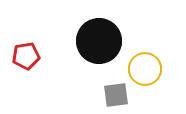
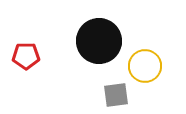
red pentagon: rotated 8 degrees clockwise
yellow circle: moved 3 px up
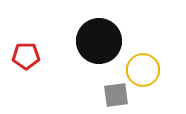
yellow circle: moved 2 px left, 4 px down
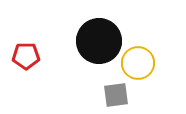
yellow circle: moved 5 px left, 7 px up
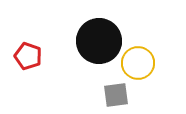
red pentagon: moved 2 px right; rotated 20 degrees clockwise
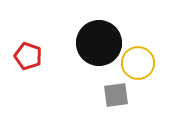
black circle: moved 2 px down
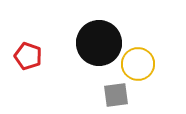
yellow circle: moved 1 px down
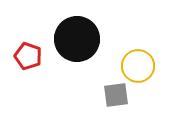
black circle: moved 22 px left, 4 px up
yellow circle: moved 2 px down
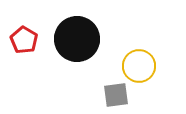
red pentagon: moved 4 px left, 16 px up; rotated 12 degrees clockwise
yellow circle: moved 1 px right
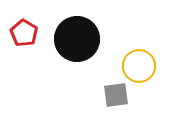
red pentagon: moved 7 px up
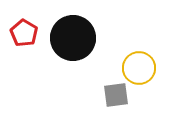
black circle: moved 4 px left, 1 px up
yellow circle: moved 2 px down
